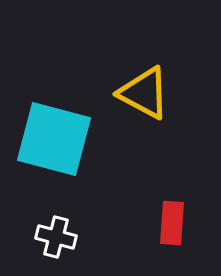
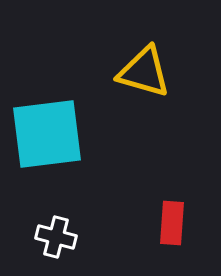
yellow triangle: moved 21 px up; rotated 12 degrees counterclockwise
cyan square: moved 7 px left, 5 px up; rotated 22 degrees counterclockwise
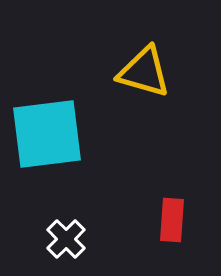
red rectangle: moved 3 px up
white cross: moved 10 px right, 2 px down; rotated 30 degrees clockwise
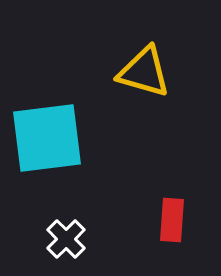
cyan square: moved 4 px down
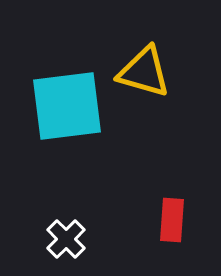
cyan square: moved 20 px right, 32 px up
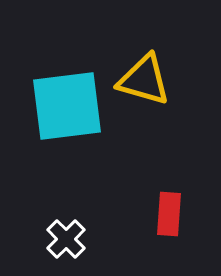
yellow triangle: moved 8 px down
red rectangle: moved 3 px left, 6 px up
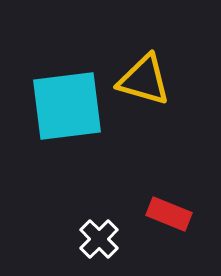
red rectangle: rotated 72 degrees counterclockwise
white cross: moved 33 px right
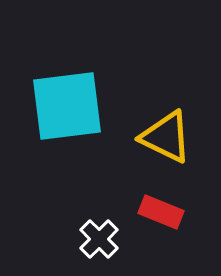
yellow triangle: moved 22 px right, 57 px down; rotated 10 degrees clockwise
red rectangle: moved 8 px left, 2 px up
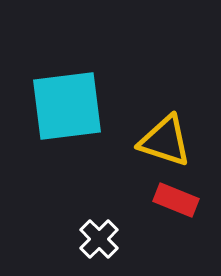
yellow triangle: moved 1 px left, 4 px down; rotated 8 degrees counterclockwise
red rectangle: moved 15 px right, 12 px up
